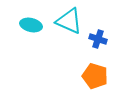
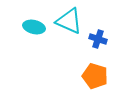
cyan ellipse: moved 3 px right, 2 px down
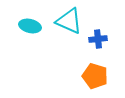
cyan ellipse: moved 4 px left, 1 px up
blue cross: rotated 24 degrees counterclockwise
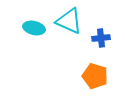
cyan ellipse: moved 4 px right, 2 px down
blue cross: moved 3 px right, 1 px up
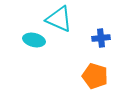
cyan triangle: moved 10 px left, 2 px up
cyan ellipse: moved 12 px down
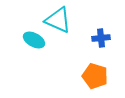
cyan triangle: moved 1 px left, 1 px down
cyan ellipse: rotated 15 degrees clockwise
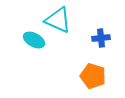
orange pentagon: moved 2 px left
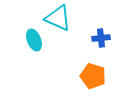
cyan triangle: moved 2 px up
cyan ellipse: rotated 40 degrees clockwise
